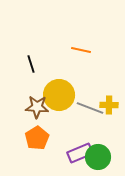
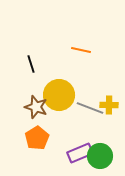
brown star: moved 1 px left; rotated 15 degrees clockwise
green circle: moved 2 px right, 1 px up
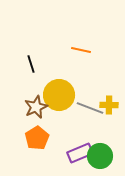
brown star: rotated 30 degrees clockwise
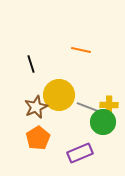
orange pentagon: moved 1 px right
green circle: moved 3 px right, 34 px up
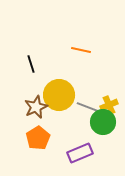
yellow cross: rotated 24 degrees counterclockwise
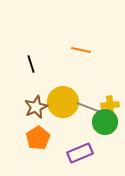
yellow circle: moved 4 px right, 7 px down
yellow cross: moved 1 px right; rotated 18 degrees clockwise
green circle: moved 2 px right
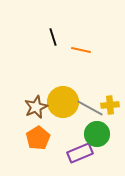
black line: moved 22 px right, 27 px up
gray line: rotated 8 degrees clockwise
green circle: moved 8 px left, 12 px down
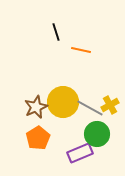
black line: moved 3 px right, 5 px up
yellow cross: rotated 24 degrees counterclockwise
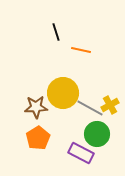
yellow circle: moved 9 px up
brown star: rotated 20 degrees clockwise
purple rectangle: moved 1 px right; rotated 50 degrees clockwise
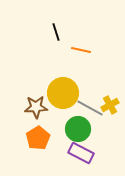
green circle: moved 19 px left, 5 px up
